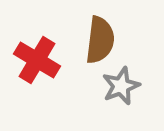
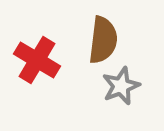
brown semicircle: moved 3 px right
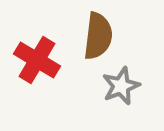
brown semicircle: moved 5 px left, 4 px up
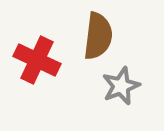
red cross: rotated 6 degrees counterclockwise
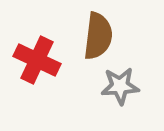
gray star: moved 1 px left; rotated 18 degrees clockwise
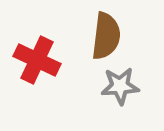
brown semicircle: moved 8 px right
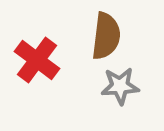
red cross: rotated 12 degrees clockwise
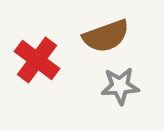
brown semicircle: rotated 63 degrees clockwise
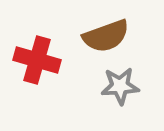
red cross: rotated 21 degrees counterclockwise
